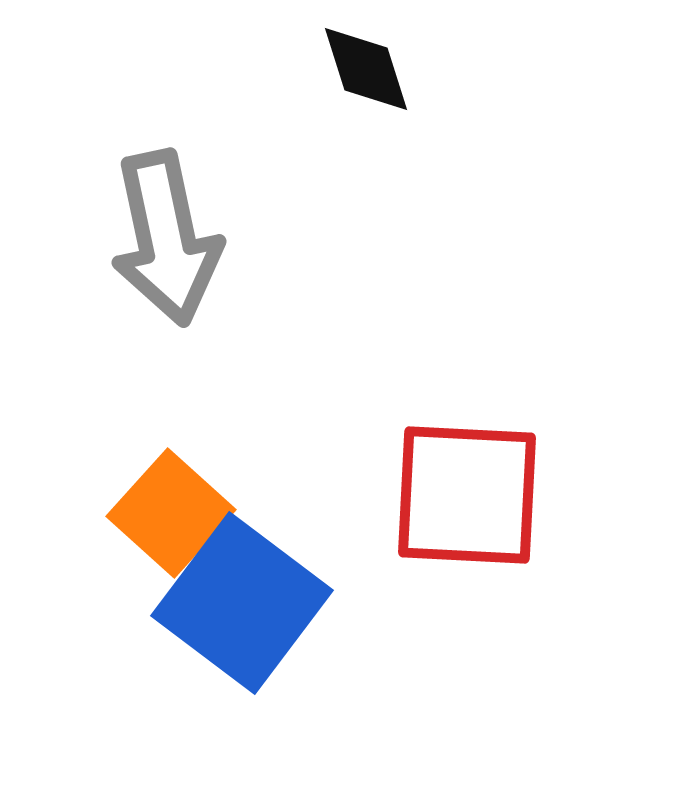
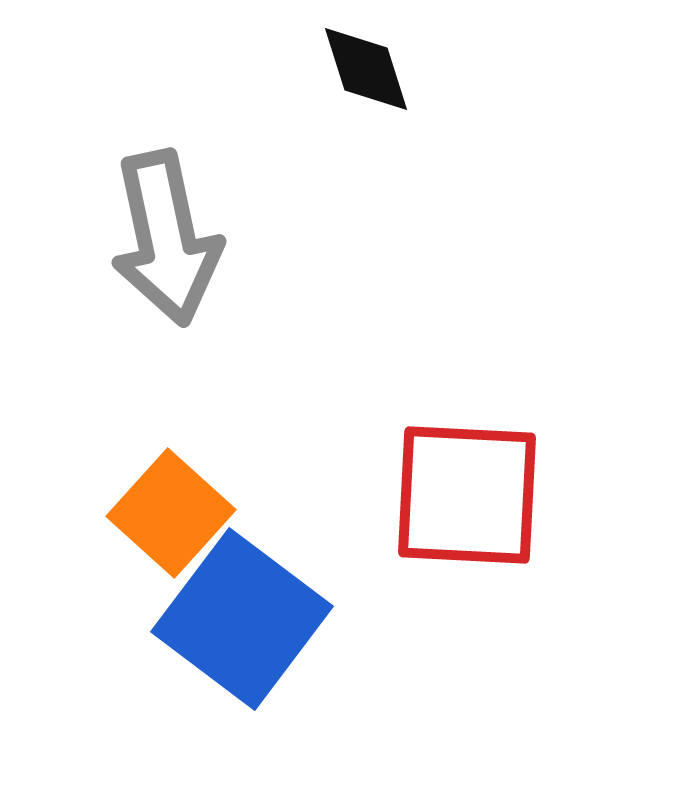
blue square: moved 16 px down
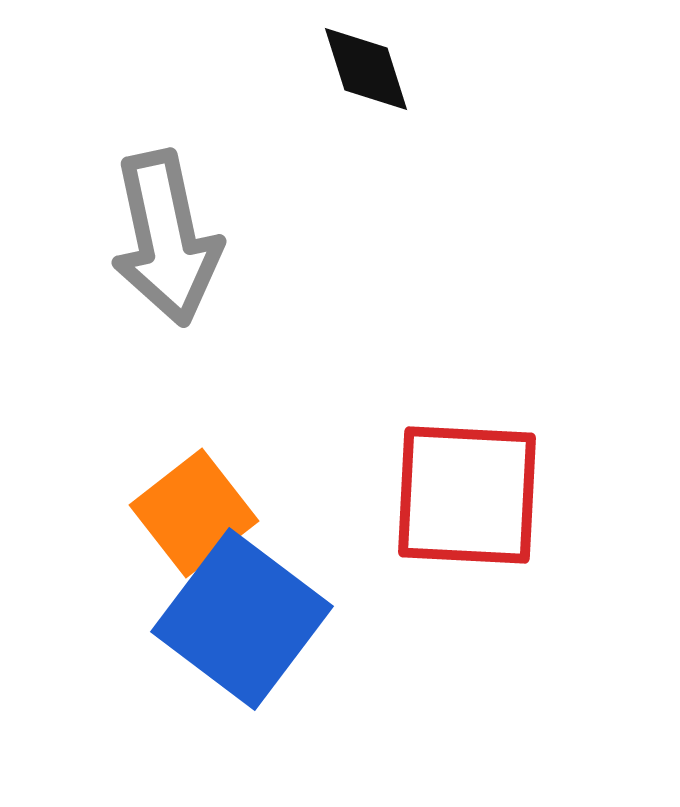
orange square: moved 23 px right; rotated 10 degrees clockwise
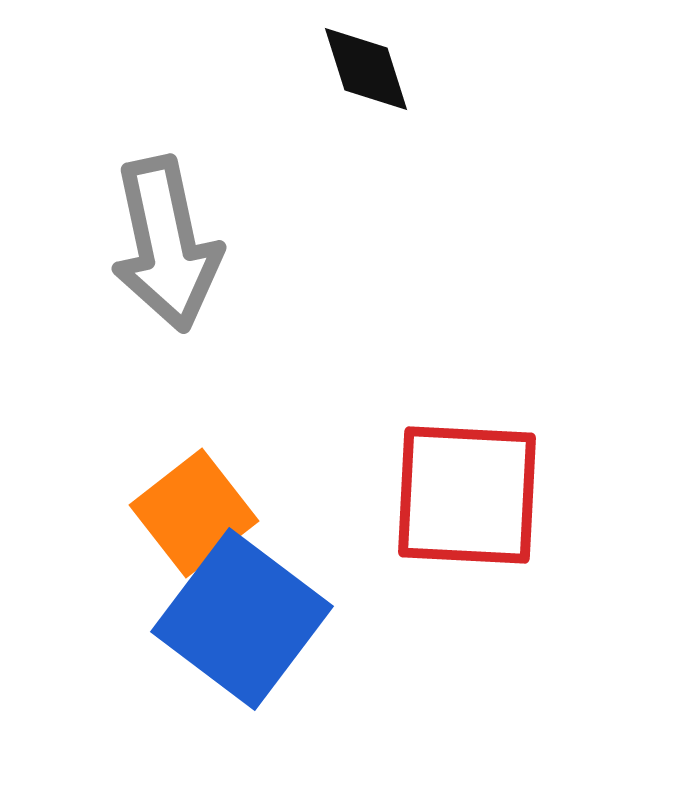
gray arrow: moved 6 px down
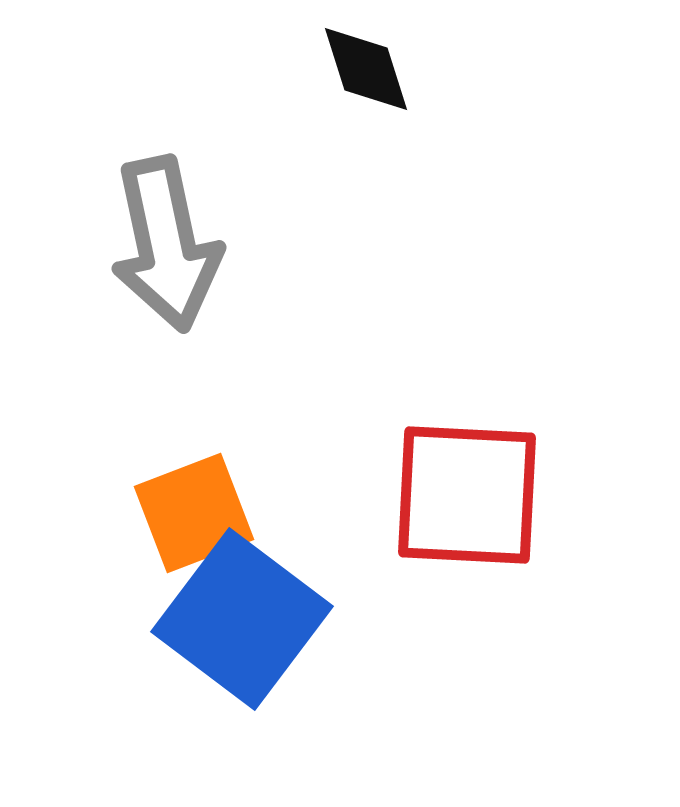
orange square: rotated 17 degrees clockwise
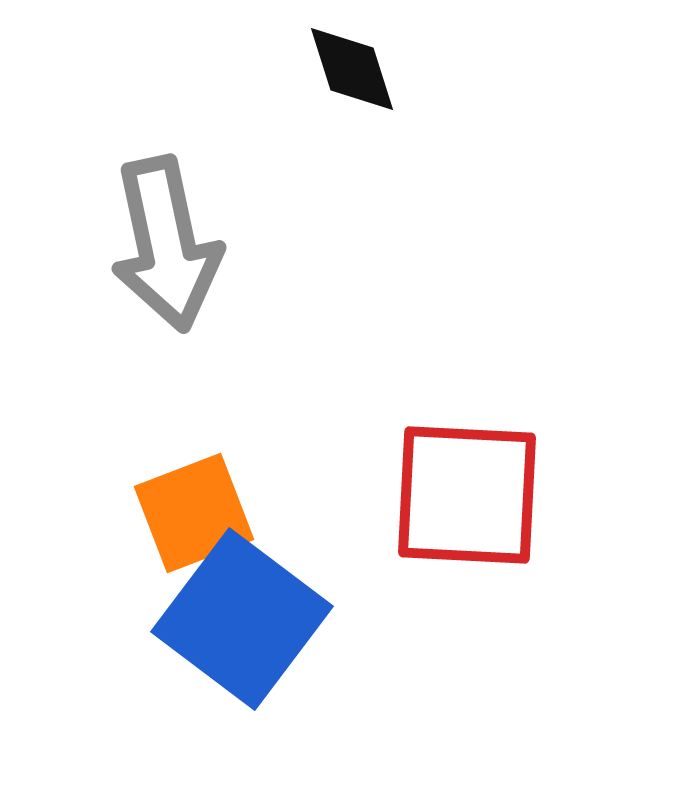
black diamond: moved 14 px left
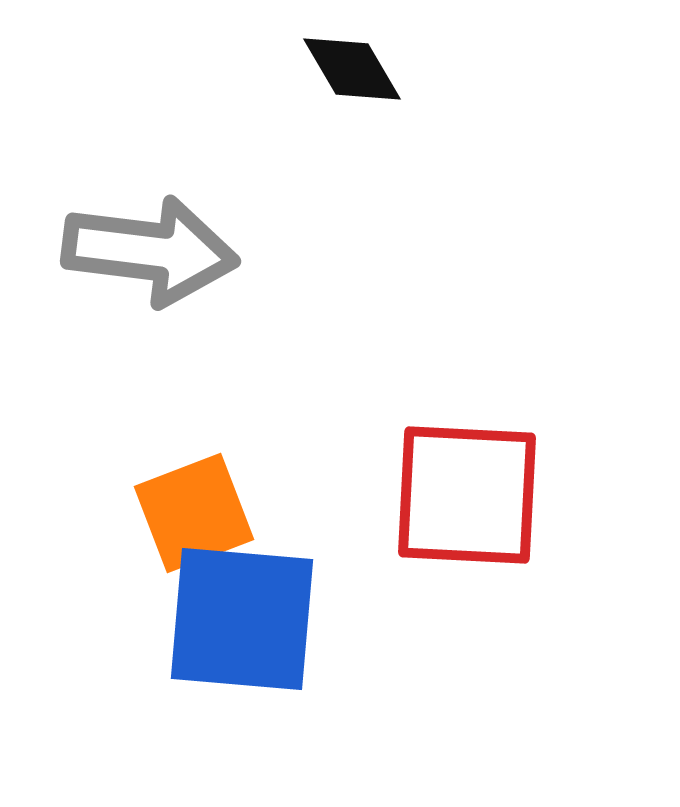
black diamond: rotated 13 degrees counterclockwise
gray arrow: moved 16 px left, 7 px down; rotated 71 degrees counterclockwise
blue square: rotated 32 degrees counterclockwise
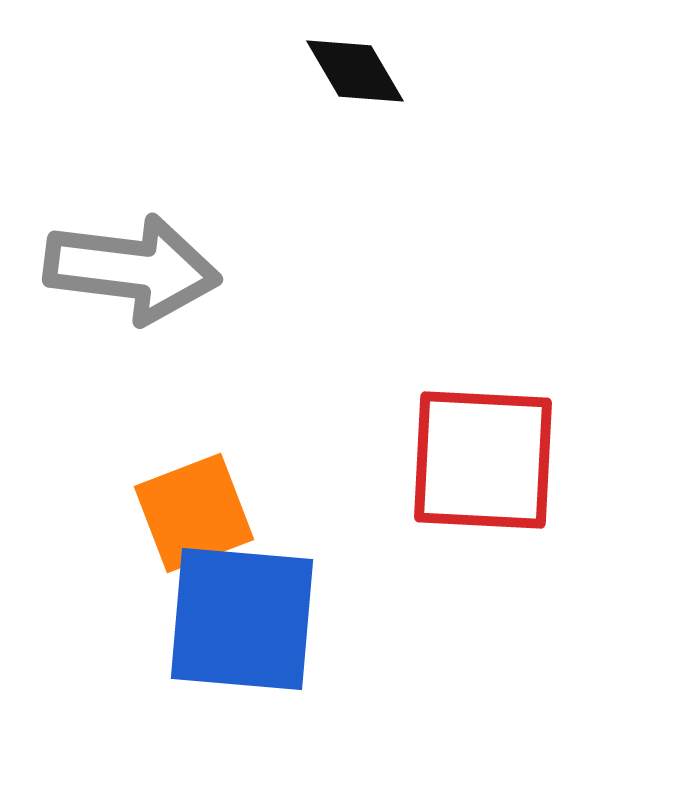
black diamond: moved 3 px right, 2 px down
gray arrow: moved 18 px left, 18 px down
red square: moved 16 px right, 35 px up
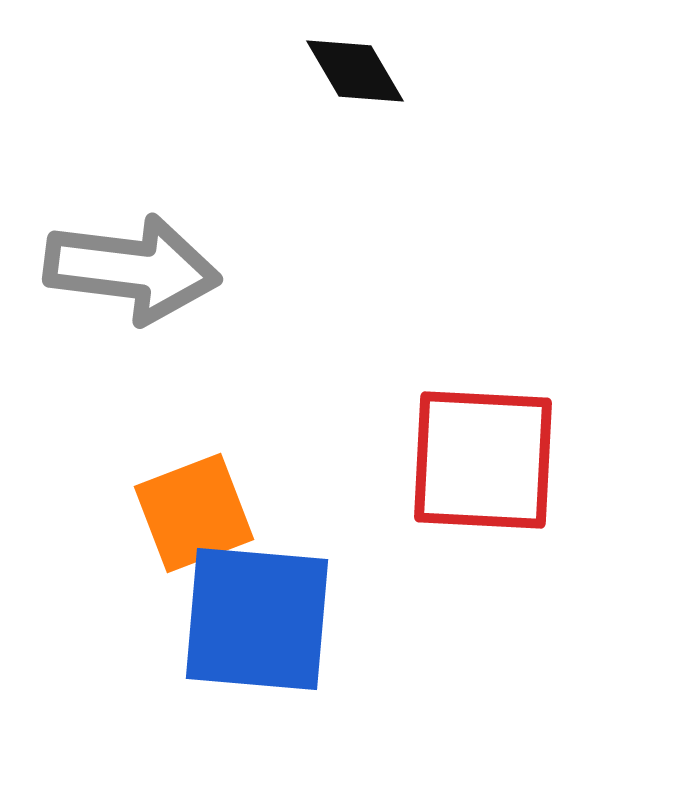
blue square: moved 15 px right
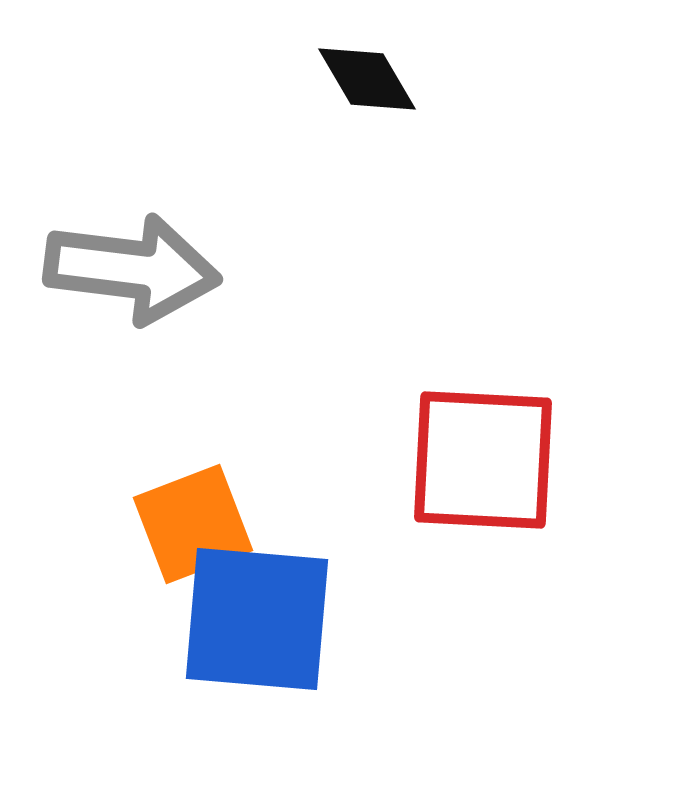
black diamond: moved 12 px right, 8 px down
orange square: moved 1 px left, 11 px down
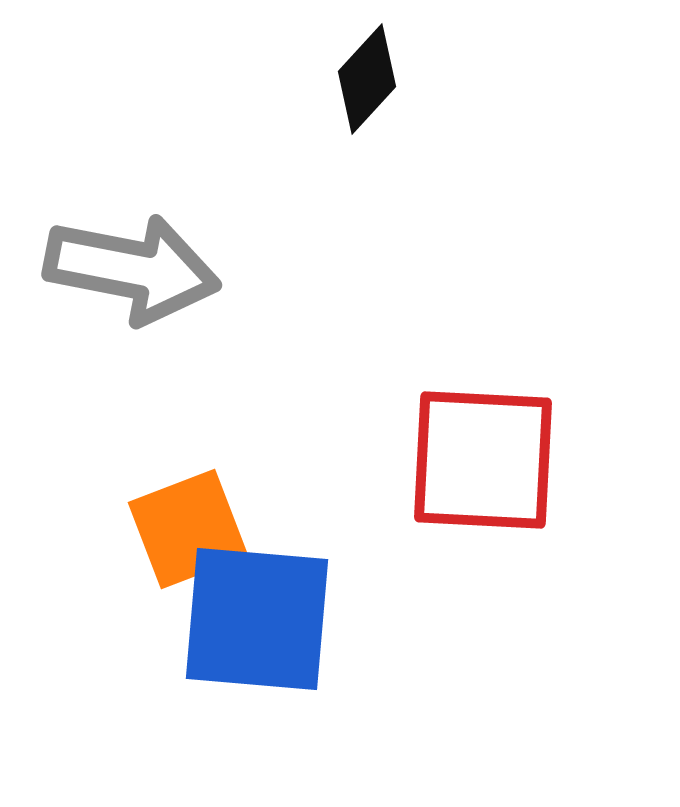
black diamond: rotated 73 degrees clockwise
gray arrow: rotated 4 degrees clockwise
orange square: moved 5 px left, 5 px down
